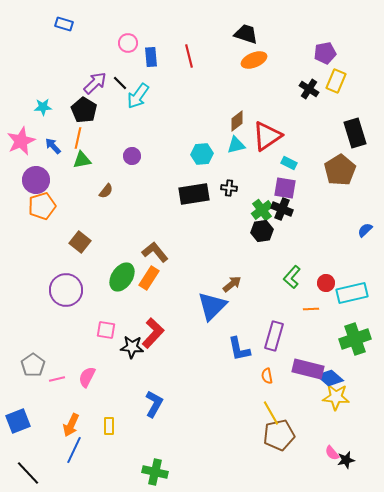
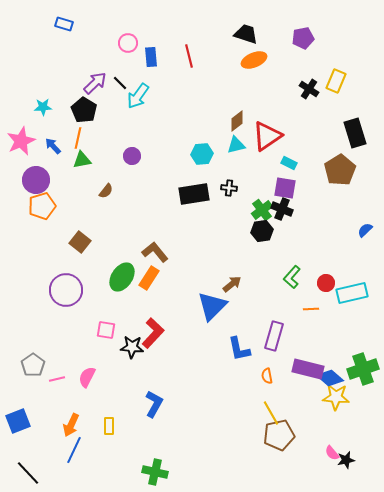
purple pentagon at (325, 53): moved 22 px left, 15 px up
green cross at (355, 339): moved 8 px right, 30 px down
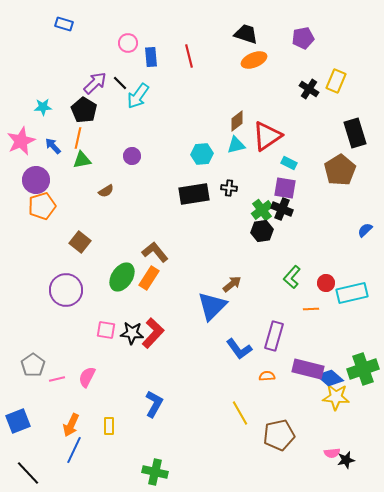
brown semicircle at (106, 191): rotated 21 degrees clockwise
black star at (132, 347): moved 14 px up
blue L-shape at (239, 349): rotated 24 degrees counterclockwise
orange semicircle at (267, 376): rotated 98 degrees clockwise
yellow line at (271, 413): moved 31 px left
pink semicircle at (332, 453): rotated 56 degrees counterclockwise
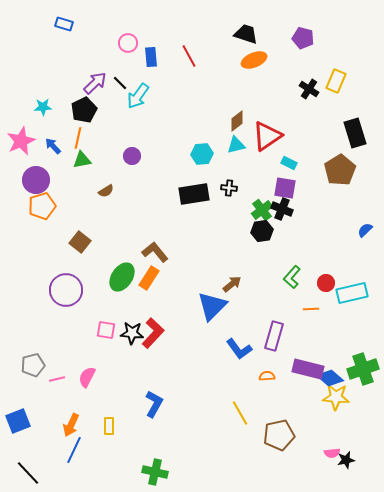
purple pentagon at (303, 38): rotated 25 degrees clockwise
red line at (189, 56): rotated 15 degrees counterclockwise
black pentagon at (84, 110): rotated 15 degrees clockwise
gray pentagon at (33, 365): rotated 20 degrees clockwise
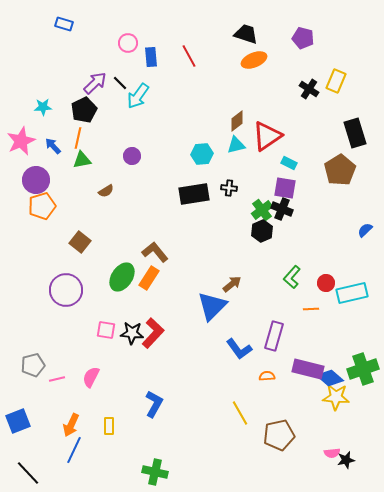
black hexagon at (262, 231): rotated 15 degrees counterclockwise
pink semicircle at (87, 377): moved 4 px right
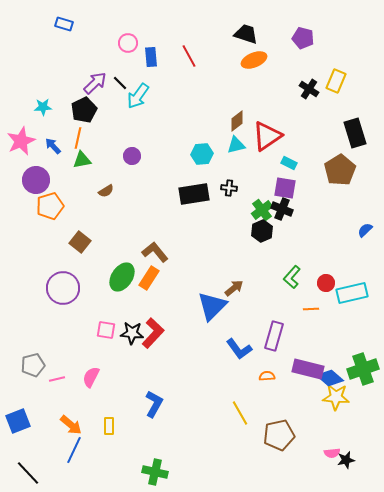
orange pentagon at (42, 206): moved 8 px right
brown arrow at (232, 284): moved 2 px right, 4 px down
purple circle at (66, 290): moved 3 px left, 2 px up
orange arrow at (71, 425): rotated 75 degrees counterclockwise
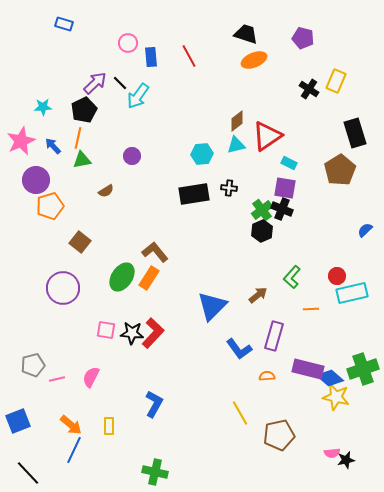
red circle at (326, 283): moved 11 px right, 7 px up
brown arrow at (234, 288): moved 24 px right, 7 px down
yellow star at (336, 397): rotated 8 degrees clockwise
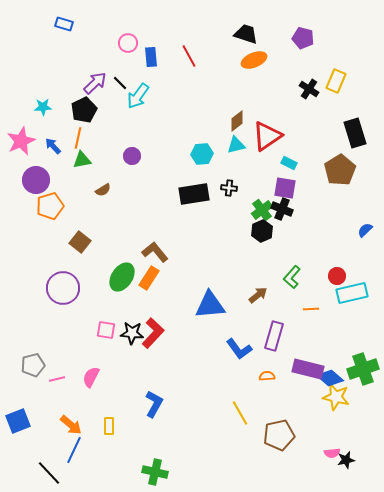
brown semicircle at (106, 191): moved 3 px left, 1 px up
blue triangle at (212, 306): moved 2 px left, 1 px up; rotated 40 degrees clockwise
black line at (28, 473): moved 21 px right
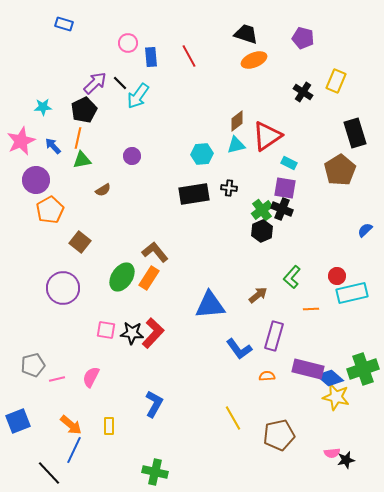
black cross at (309, 89): moved 6 px left, 3 px down
orange pentagon at (50, 206): moved 4 px down; rotated 12 degrees counterclockwise
yellow line at (240, 413): moved 7 px left, 5 px down
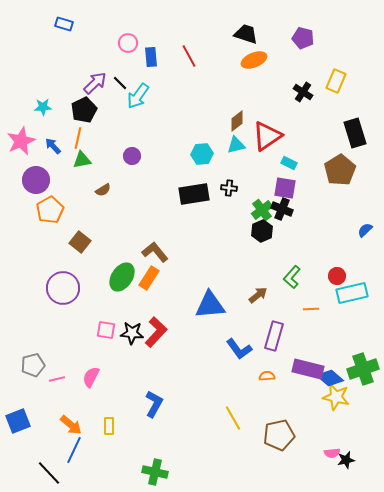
red L-shape at (153, 333): moved 3 px right, 1 px up
